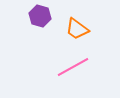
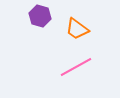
pink line: moved 3 px right
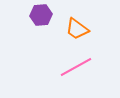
purple hexagon: moved 1 px right, 1 px up; rotated 20 degrees counterclockwise
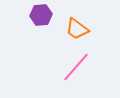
pink line: rotated 20 degrees counterclockwise
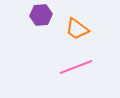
pink line: rotated 28 degrees clockwise
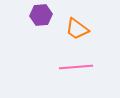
pink line: rotated 16 degrees clockwise
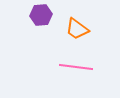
pink line: rotated 12 degrees clockwise
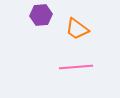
pink line: rotated 12 degrees counterclockwise
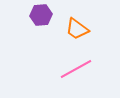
pink line: moved 2 px down; rotated 24 degrees counterclockwise
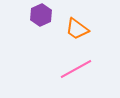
purple hexagon: rotated 20 degrees counterclockwise
